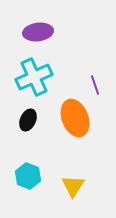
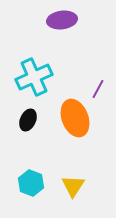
purple ellipse: moved 24 px right, 12 px up
purple line: moved 3 px right, 4 px down; rotated 48 degrees clockwise
cyan hexagon: moved 3 px right, 7 px down
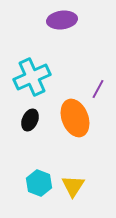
cyan cross: moved 2 px left
black ellipse: moved 2 px right
cyan hexagon: moved 8 px right
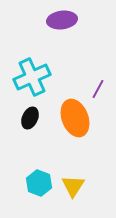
black ellipse: moved 2 px up
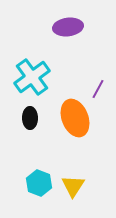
purple ellipse: moved 6 px right, 7 px down
cyan cross: rotated 12 degrees counterclockwise
black ellipse: rotated 25 degrees counterclockwise
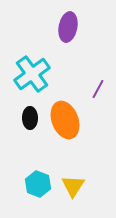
purple ellipse: rotated 72 degrees counterclockwise
cyan cross: moved 3 px up
orange ellipse: moved 10 px left, 2 px down
cyan hexagon: moved 1 px left, 1 px down
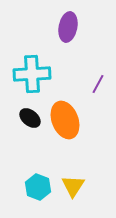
cyan cross: rotated 33 degrees clockwise
purple line: moved 5 px up
black ellipse: rotated 50 degrees counterclockwise
cyan hexagon: moved 3 px down
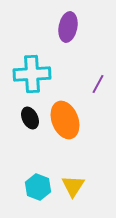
black ellipse: rotated 25 degrees clockwise
